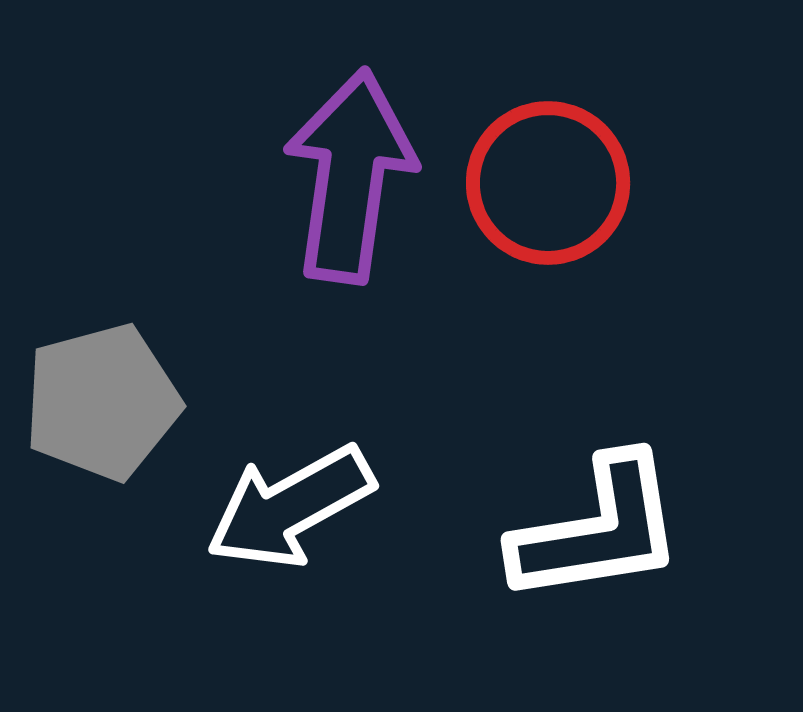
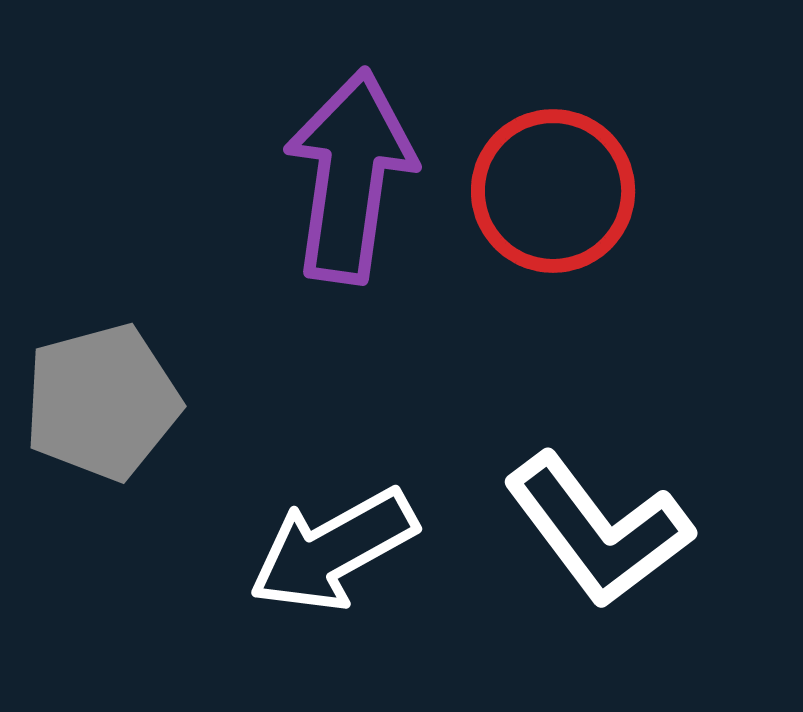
red circle: moved 5 px right, 8 px down
white arrow: moved 43 px right, 43 px down
white L-shape: rotated 62 degrees clockwise
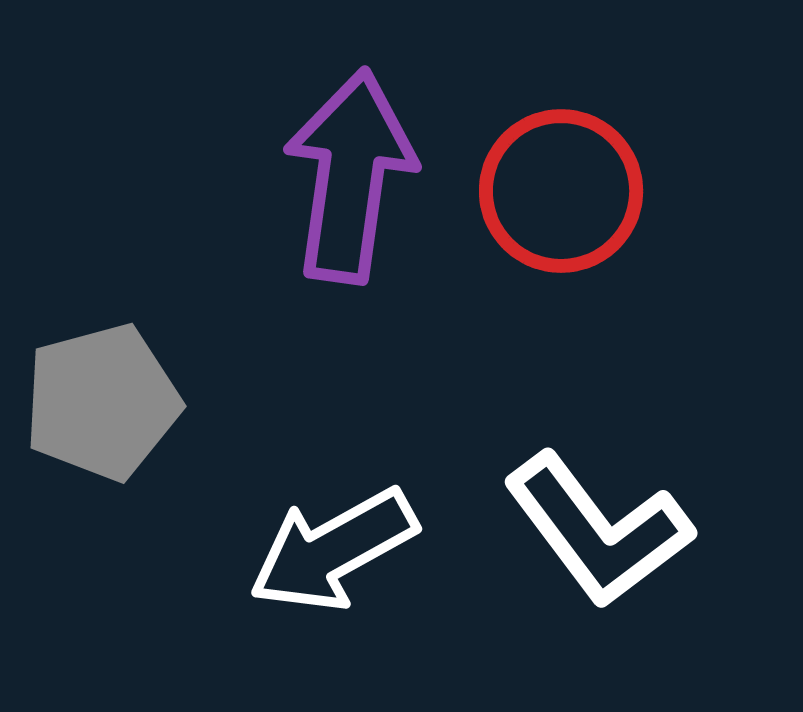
red circle: moved 8 px right
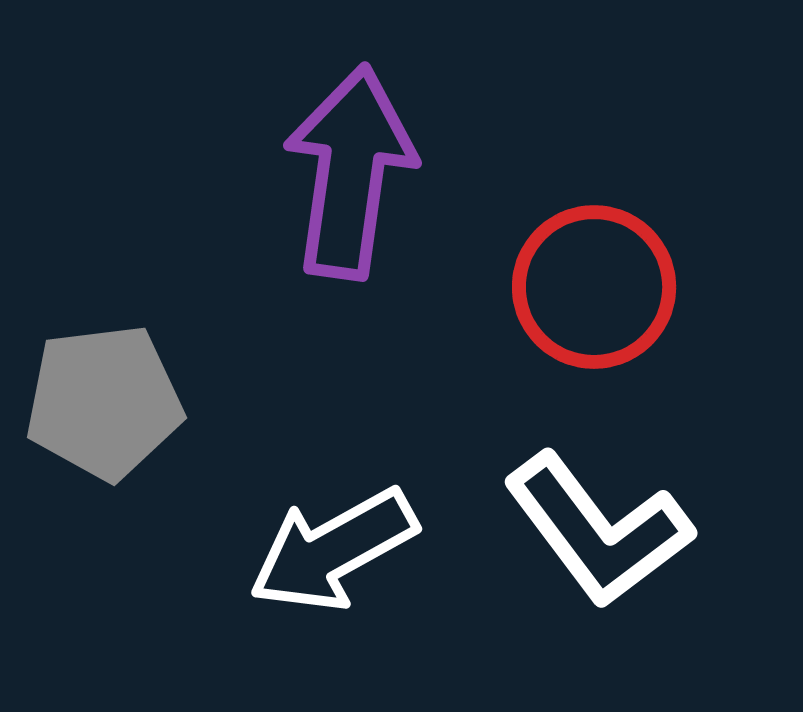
purple arrow: moved 4 px up
red circle: moved 33 px right, 96 px down
gray pentagon: moved 2 px right; rotated 8 degrees clockwise
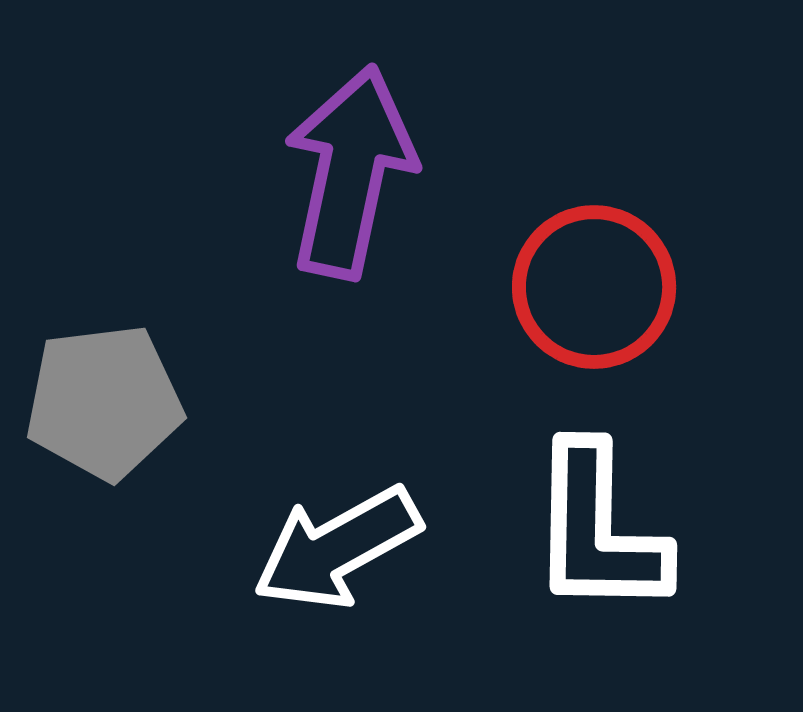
purple arrow: rotated 4 degrees clockwise
white L-shape: rotated 38 degrees clockwise
white arrow: moved 4 px right, 2 px up
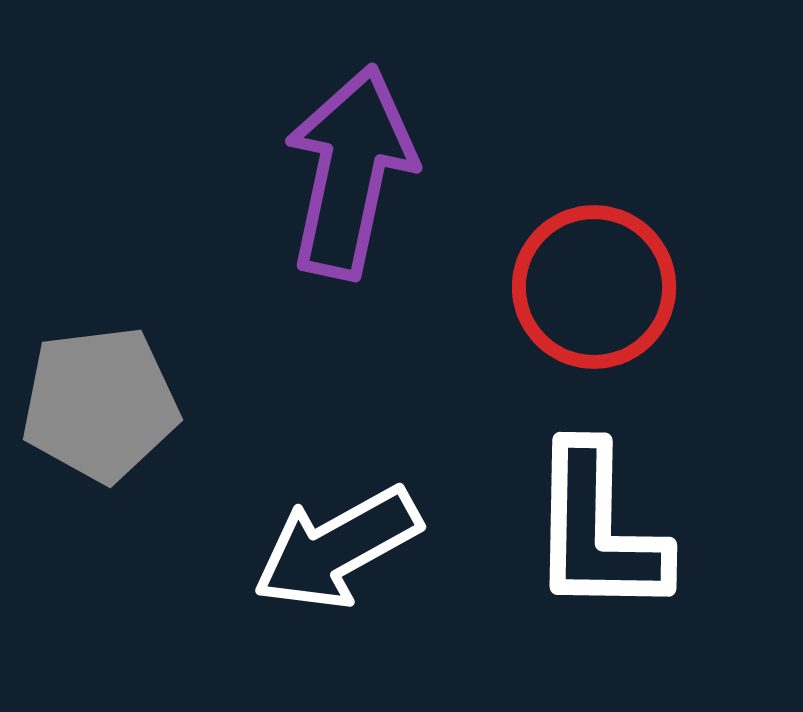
gray pentagon: moved 4 px left, 2 px down
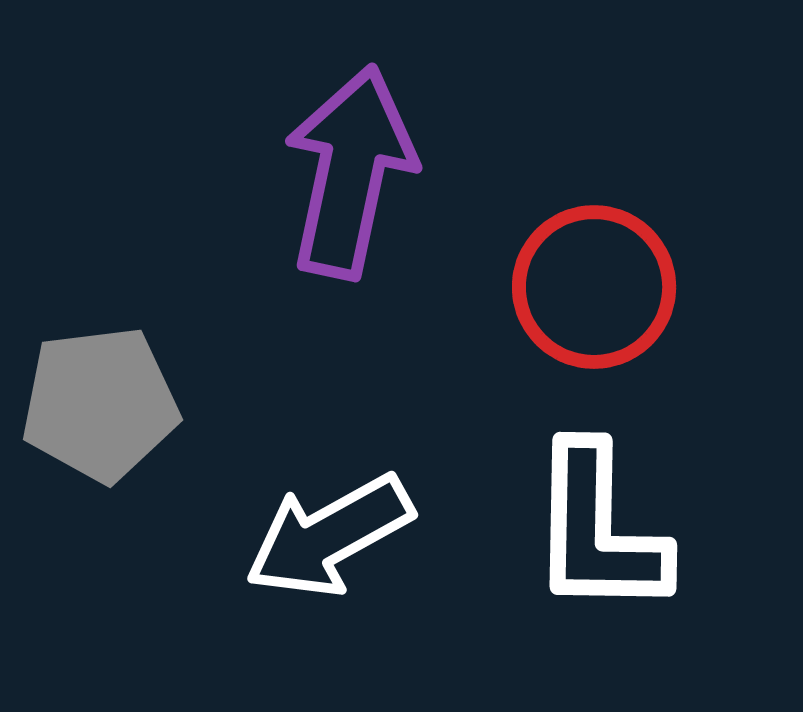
white arrow: moved 8 px left, 12 px up
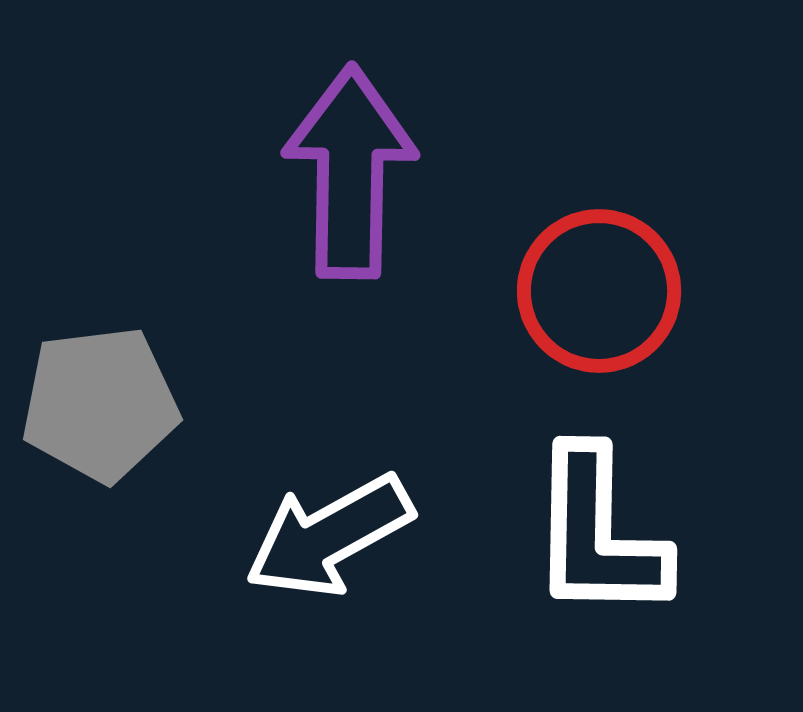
purple arrow: rotated 11 degrees counterclockwise
red circle: moved 5 px right, 4 px down
white L-shape: moved 4 px down
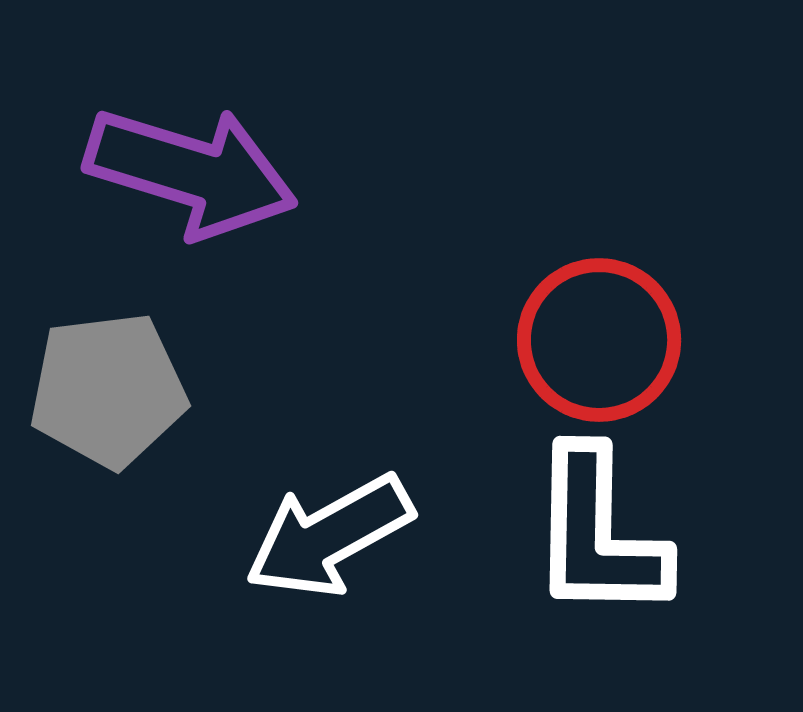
purple arrow: moved 159 px left; rotated 106 degrees clockwise
red circle: moved 49 px down
gray pentagon: moved 8 px right, 14 px up
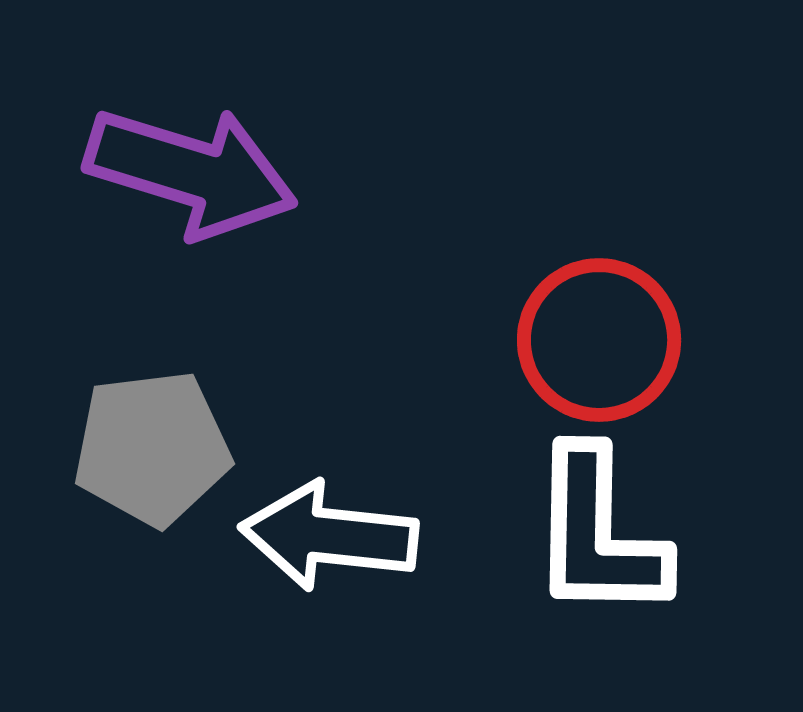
gray pentagon: moved 44 px right, 58 px down
white arrow: rotated 35 degrees clockwise
